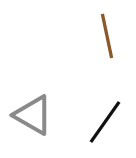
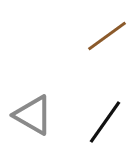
brown line: rotated 66 degrees clockwise
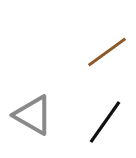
brown line: moved 16 px down
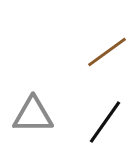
gray triangle: rotated 30 degrees counterclockwise
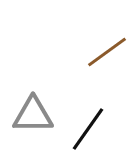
black line: moved 17 px left, 7 px down
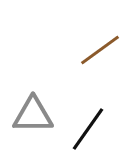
brown line: moved 7 px left, 2 px up
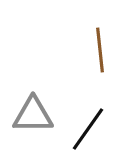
brown line: rotated 60 degrees counterclockwise
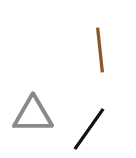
black line: moved 1 px right
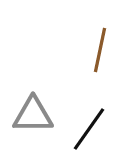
brown line: rotated 18 degrees clockwise
